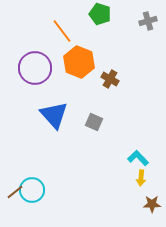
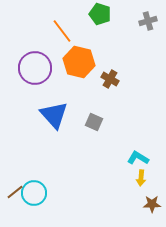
orange hexagon: rotated 8 degrees counterclockwise
cyan L-shape: rotated 15 degrees counterclockwise
cyan circle: moved 2 px right, 3 px down
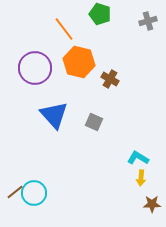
orange line: moved 2 px right, 2 px up
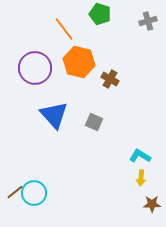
cyan L-shape: moved 2 px right, 2 px up
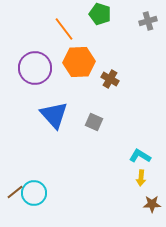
orange hexagon: rotated 16 degrees counterclockwise
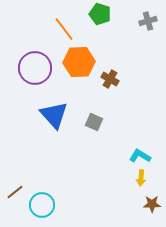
cyan circle: moved 8 px right, 12 px down
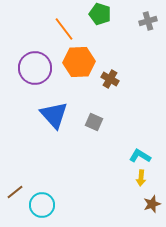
brown star: rotated 18 degrees counterclockwise
